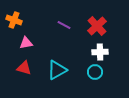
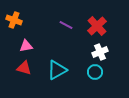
purple line: moved 2 px right
pink triangle: moved 3 px down
white cross: rotated 21 degrees counterclockwise
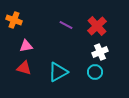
cyan triangle: moved 1 px right, 2 px down
